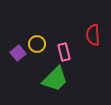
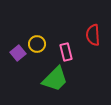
pink rectangle: moved 2 px right
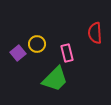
red semicircle: moved 2 px right, 2 px up
pink rectangle: moved 1 px right, 1 px down
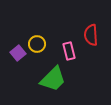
red semicircle: moved 4 px left, 2 px down
pink rectangle: moved 2 px right, 2 px up
green trapezoid: moved 2 px left
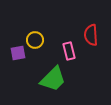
yellow circle: moved 2 px left, 4 px up
purple square: rotated 28 degrees clockwise
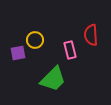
pink rectangle: moved 1 px right, 1 px up
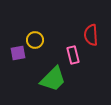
pink rectangle: moved 3 px right, 5 px down
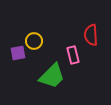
yellow circle: moved 1 px left, 1 px down
green trapezoid: moved 1 px left, 3 px up
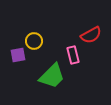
red semicircle: rotated 115 degrees counterclockwise
purple square: moved 2 px down
